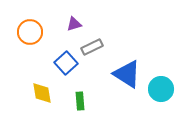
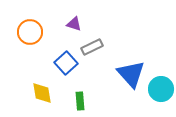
purple triangle: rotated 35 degrees clockwise
blue triangle: moved 4 px right; rotated 16 degrees clockwise
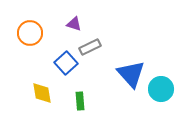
orange circle: moved 1 px down
gray rectangle: moved 2 px left
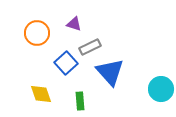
orange circle: moved 7 px right
blue triangle: moved 21 px left, 2 px up
yellow diamond: moved 1 px left, 1 px down; rotated 10 degrees counterclockwise
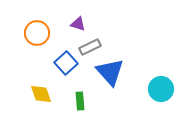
purple triangle: moved 4 px right
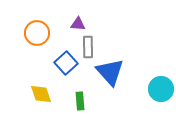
purple triangle: rotated 14 degrees counterclockwise
gray rectangle: moved 2 px left; rotated 65 degrees counterclockwise
